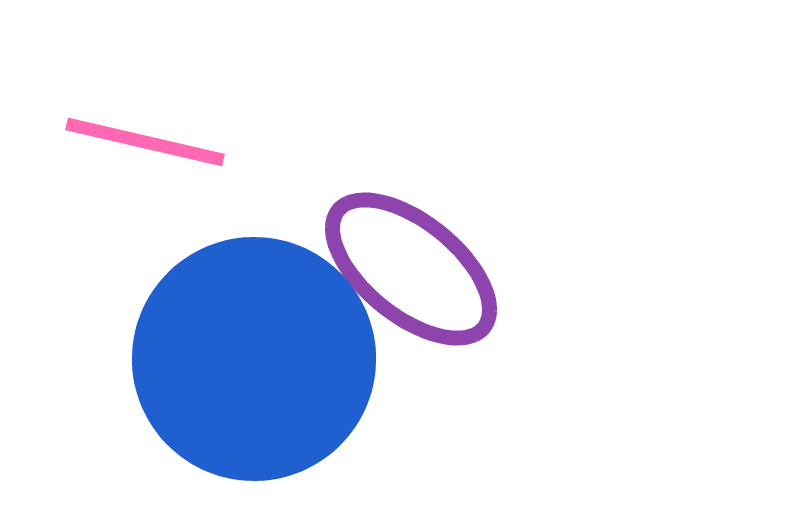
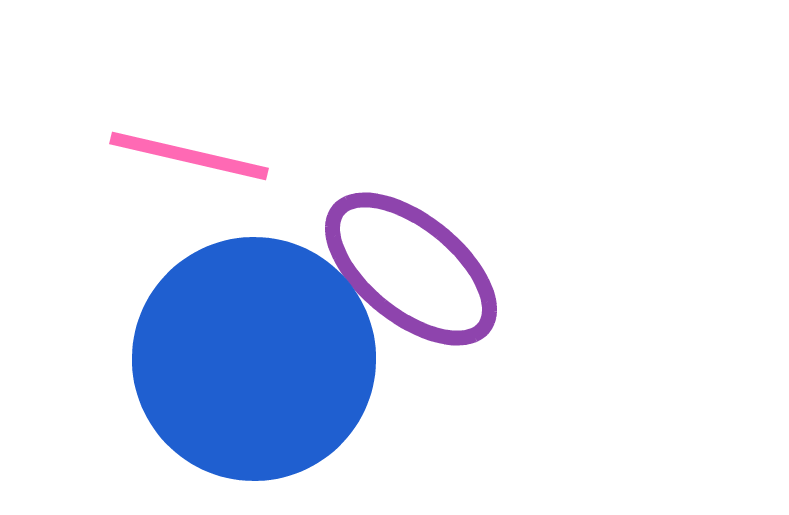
pink line: moved 44 px right, 14 px down
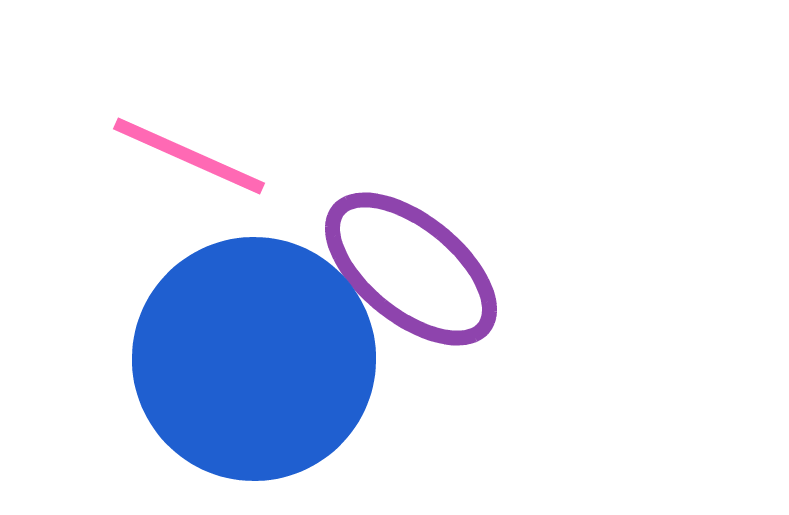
pink line: rotated 11 degrees clockwise
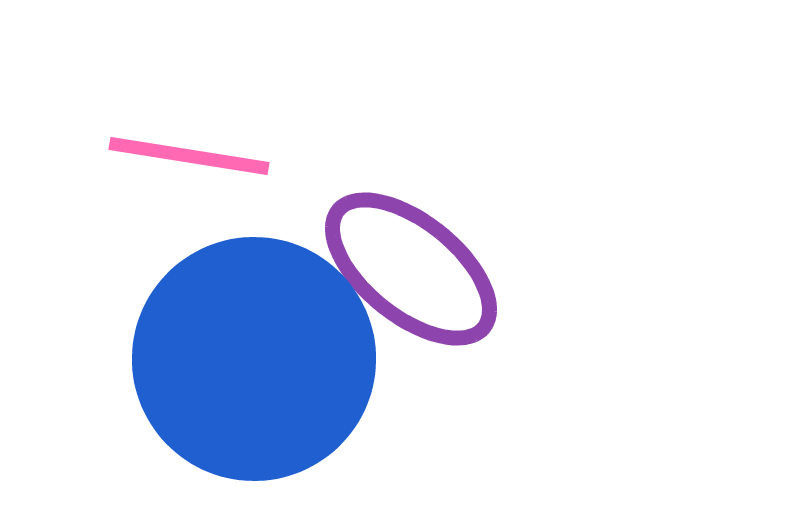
pink line: rotated 15 degrees counterclockwise
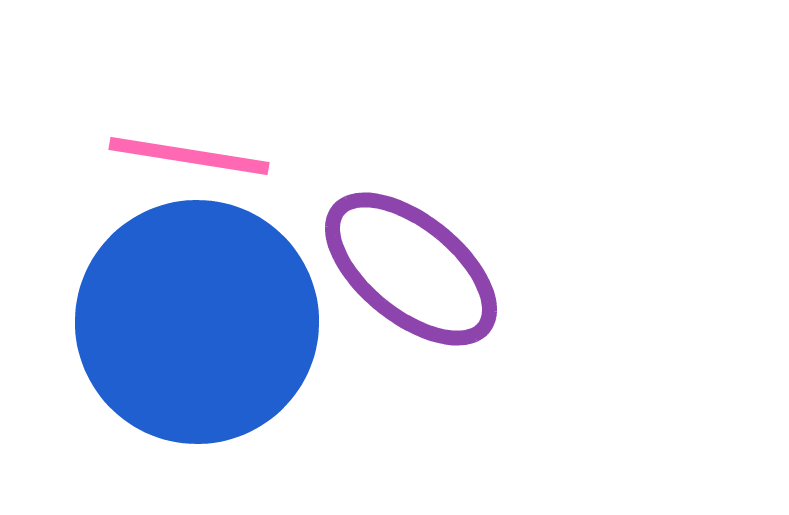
blue circle: moved 57 px left, 37 px up
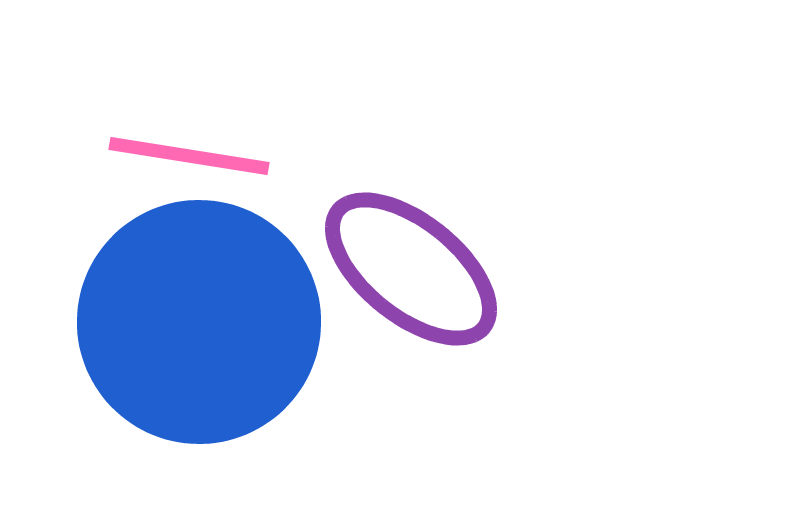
blue circle: moved 2 px right
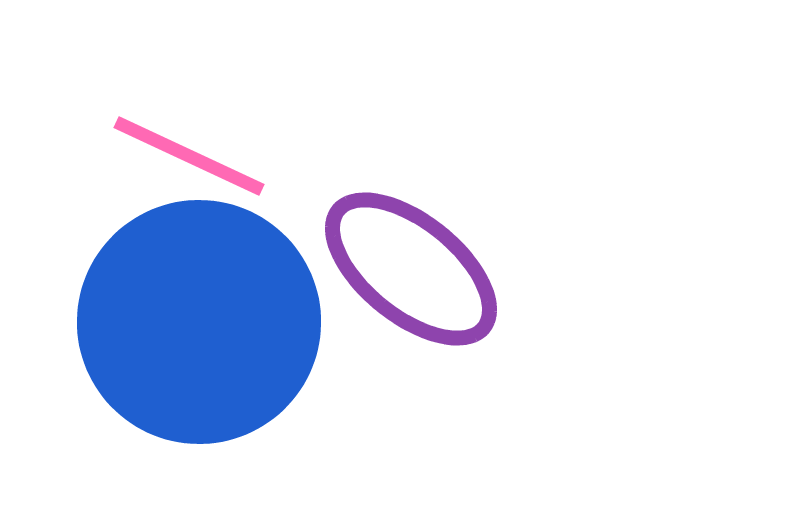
pink line: rotated 16 degrees clockwise
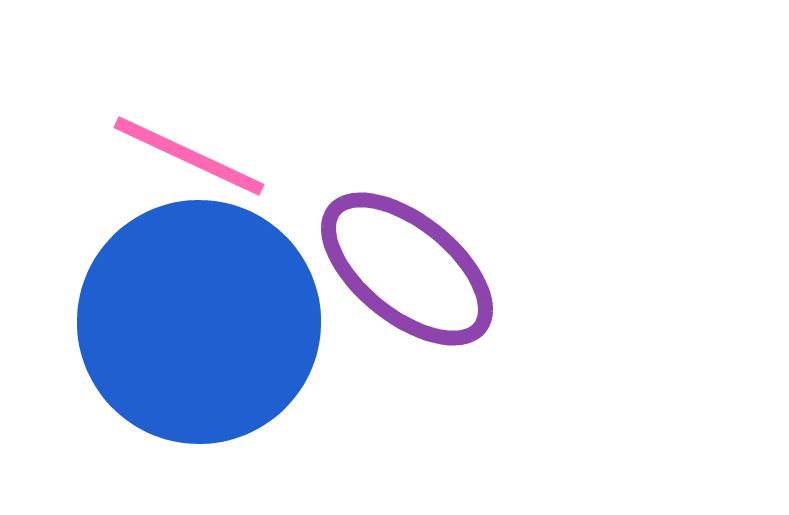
purple ellipse: moved 4 px left
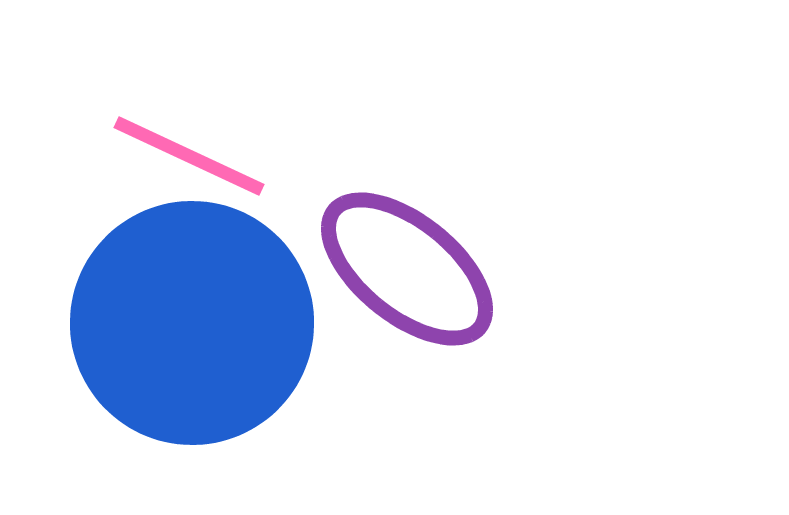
blue circle: moved 7 px left, 1 px down
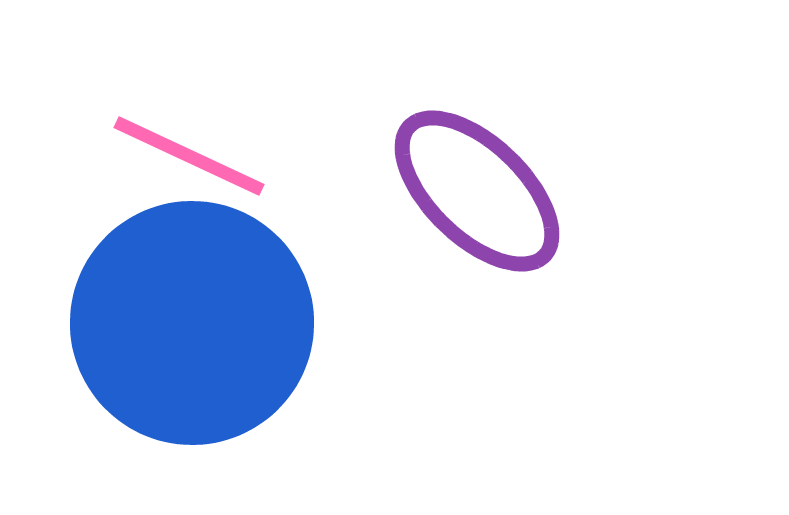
purple ellipse: moved 70 px right, 78 px up; rotated 5 degrees clockwise
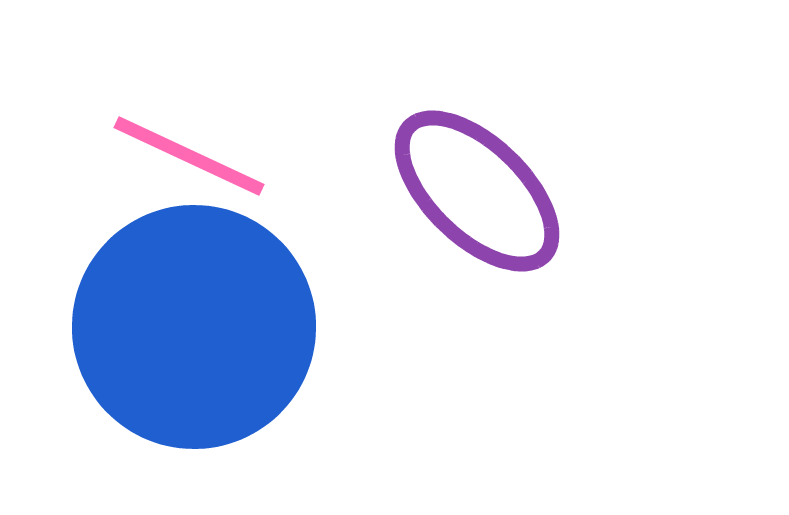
blue circle: moved 2 px right, 4 px down
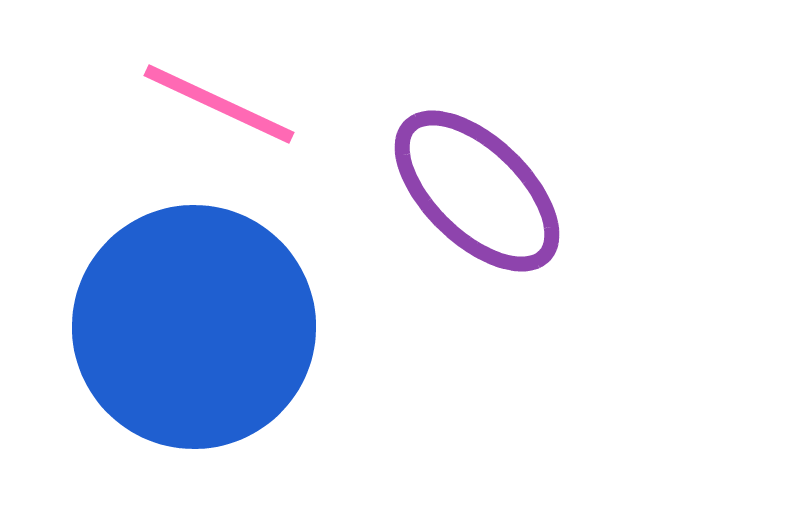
pink line: moved 30 px right, 52 px up
